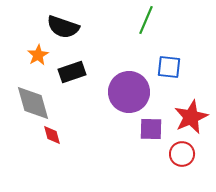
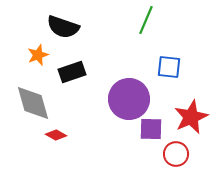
orange star: rotated 10 degrees clockwise
purple circle: moved 7 px down
red diamond: moved 4 px right; rotated 45 degrees counterclockwise
red circle: moved 6 px left
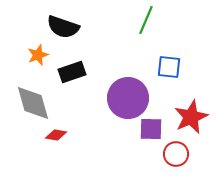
purple circle: moved 1 px left, 1 px up
red diamond: rotated 20 degrees counterclockwise
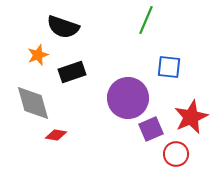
purple square: rotated 25 degrees counterclockwise
